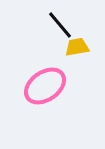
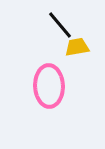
pink ellipse: moved 4 px right; rotated 57 degrees counterclockwise
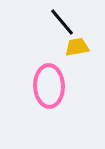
black line: moved 2 px right, 3 px up
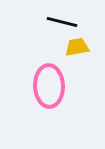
black line: rotated 36 degrees counterclockwise
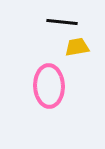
black line: rotated 8 degrees counterclockwise
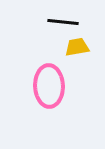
black line: moved 1 px right
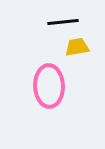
black line: rotated 12 degrees counterclockwise
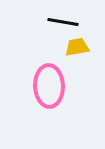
black line: rotated 16 degrees clockwise
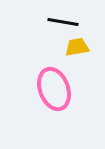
pink ellipse: moved 5 px right, 3 px down; rotated 18 degrees counterclockwise
